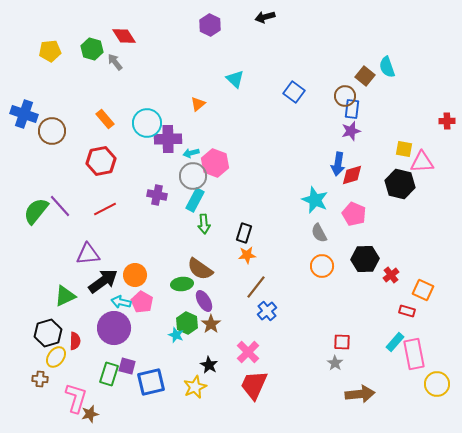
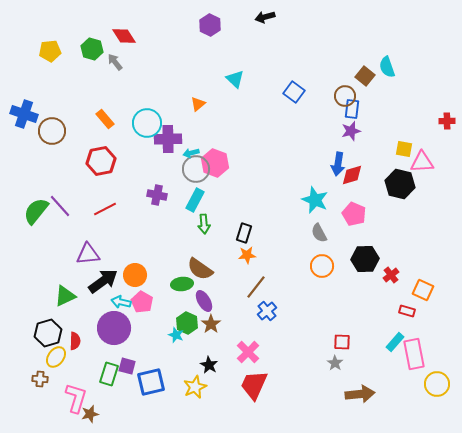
gray circle at (193, 176): moved 3 px right, 7 px up
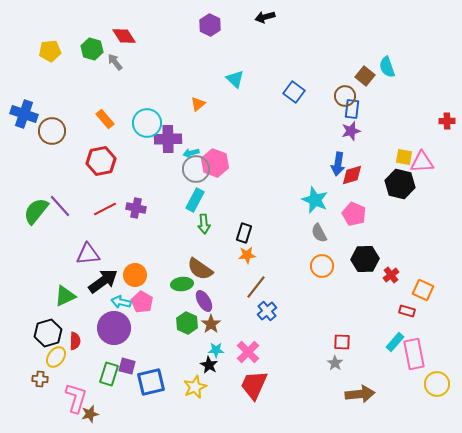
yellow square at (404, 149): moved 8 px down
purple cross at (157, 195): moved 21 px left, 13 px down
cyan star at (176, 335): moved 40 px right, 15 px down; rotated 21 degrees counterclockwise
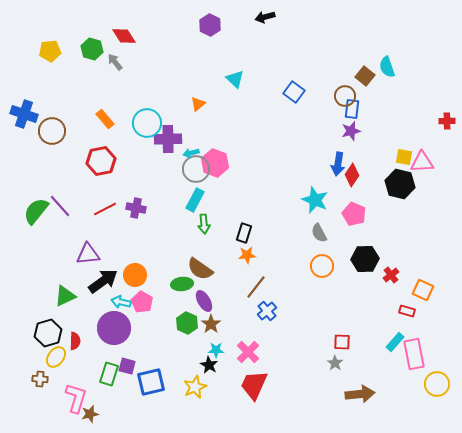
red diamond at (352, 175): rotated 40 degrees counterclockwise
